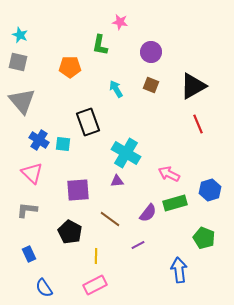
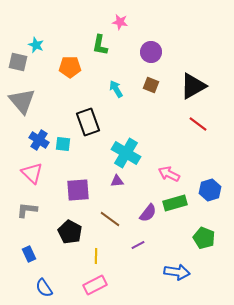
cyan star: moved 16 px right, 10 px down
red line: rotated 30 degrees counterclockwise
blue arrow: moved 2 px left, 2 px down; rotated 105 degrees clockwise
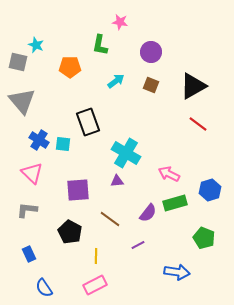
cyan arrow: moved 8 px up; rotated 84 degrees clockwise
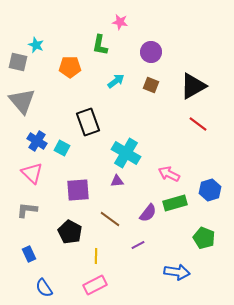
blue cross: moved 2 px left, 1 px down
cyan square: moved 1 px left, 4 px down; rotated 21 degrees clockwise
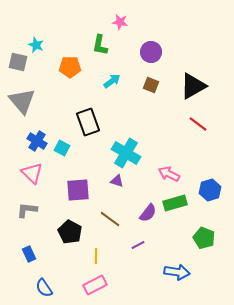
cyan arrow: moved 4 px left
purple triangle: rotated 24 degrees clockwise
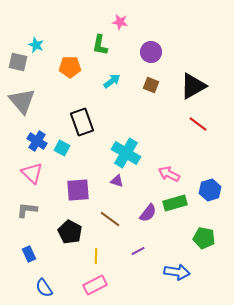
black rectangle: moved 6 px left
green pentagon: rotated 10 degrees counterclockwise
purple line: moved 6 px down
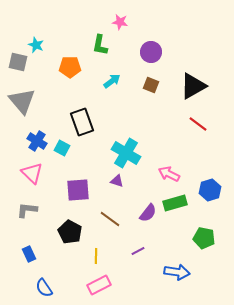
pink rectangle: moved 4 px right
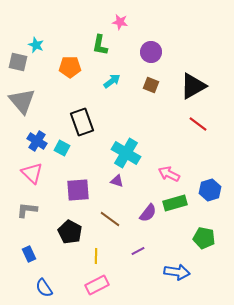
pink rectangle: moved 2 px left
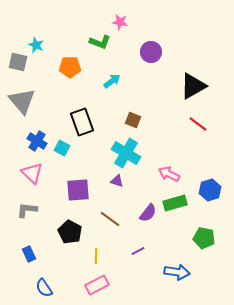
green L-shape: moved 3 px up; rotated 80 degrees counterclockwise
brown square: moved 18 px left, 35 px down
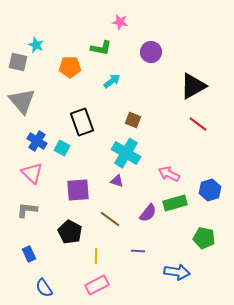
green L-shape: moved 1 px right, 6 px down; rotated 10 degrees counterclockwise
purple line: rotated 32 degrees clockwise
